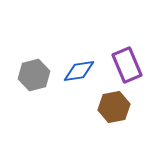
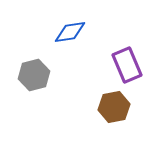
blue diamond: moved 9 px left, 39 px up
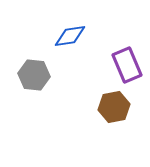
blue diamond: moved 4 px down
gray hexagon: rotated 20 degrees clockwise
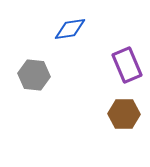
blue diamond: moved 7 px up
brown hexagon: moved 10 px right, 7 px down; rotated 12 degrees clockwise
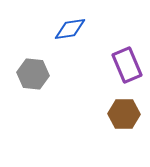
gray hexagon: moved 1 px left, 1 px up
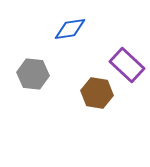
purple rectangle: rotated 24 degrees counterclockwise
brown hexagon: moved 27 px left, 21 px up; rotated 8 degrees clockwise
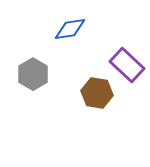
gray hexagon: rotated 24 degrees clockwise
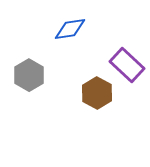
gray hexagon: moved 4 px left, 1 px down
brown hexagon: rotated 20 degrees clockwise
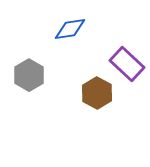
purple rectangle: moved 1 px up
